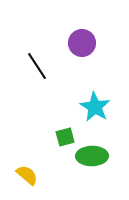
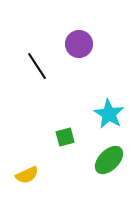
purple circle: moved 3 px left, 1 px down
cyan star: moved 14 px right, 7 px down
green ellipse: moved 17 px right, 4 px down; rotated 44 degrees counterclockwise
yellow semicircle: rotated 115 degrees clockwise
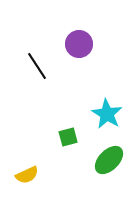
cyan star: moved 2 px left
green square: moved 3 px right
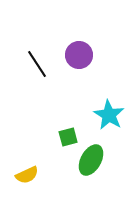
purple circle: moved 11 px down
black line: moved 2 px up
cyan star: moved 2 px right, 1 px down
green ellipse: moved 18 px left; rotated 16 degrees counterclockwise
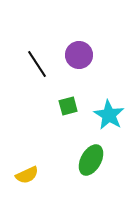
green square: moved 31 px up
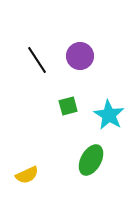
purple circle: moved 1 px right, 1 px down
black line: moved 4 px up
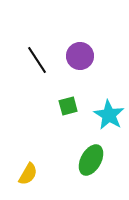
yellow semicircle: moved 1 px right, 1 px up; rotated 35 degrees counterclockwise
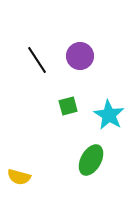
yellow semicircle: moved 9 px left, 3 px down; rotated 75 degrees clockwise
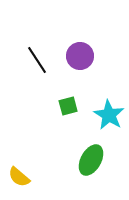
yellow semicircle: rotated 25 degrees clockwise
